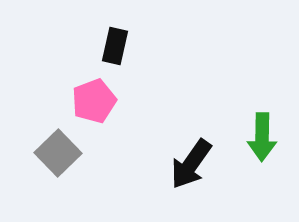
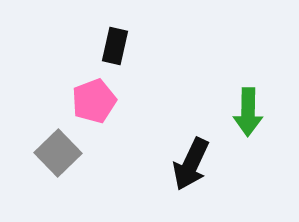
green arrow: moved 14 px left, 25 px up
black arrow: rotated 10 degrees counterclockwise
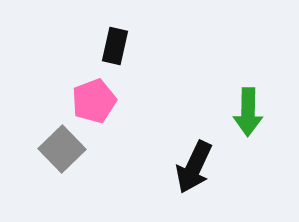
gray square: moved 4 px right, 4 px up
black arrow: moved 3 px right, 3 px down
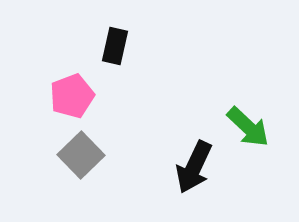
pink pentagon: moved 22 px left, 5 px up
green arrow: moved 15 px down; rotated 48 degrees counterclockwise
gray square: moved 19 px right, 6 px down
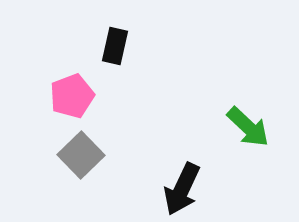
black arrow: moved 12 px left, 22 px down
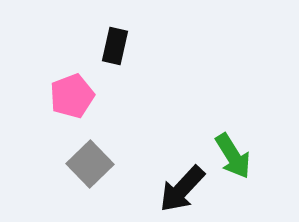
green arrow: moved 15 px left, 29 px down; rotated 15 degrees clockwise
gray square: moved 9 px right, 9 px down
black arrow: rotated 18 degrees clockwise
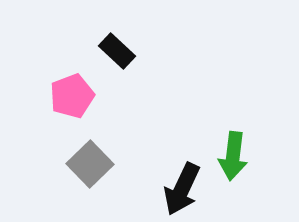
black rectangle: moved 2 px right, 5 px down; rotated 60 degrees counterclockwise
green arrow: rotated 39 degrees clockwise
black arrow: rotated 18 degrees counterclockwise
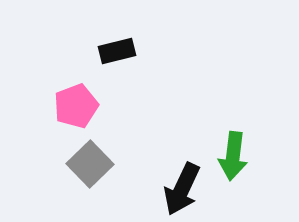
black rectangle: rotated 57 degrees counterclockwise
pink pentagon: moved 4 px right, 10 px down
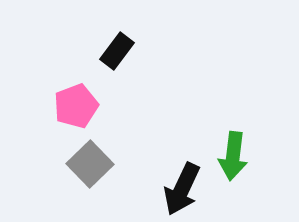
black rectangle: rotated 39 degrees counterclockwise
